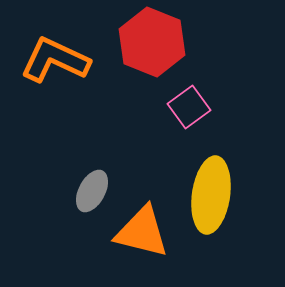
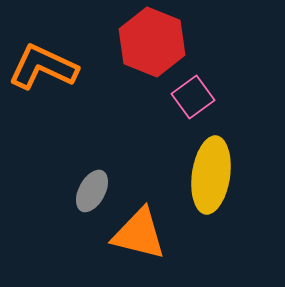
orange L-shape: moved 12 px left, 7 px down
pink square: moved 4 px right, 10 px up
yellow ellipse: moved 20 px up
orange triangle: moved 3 px left, 2 px down
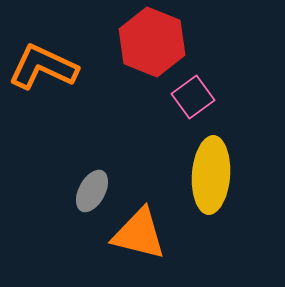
yellow ellipse: rotated 4 degrees counterclockwise
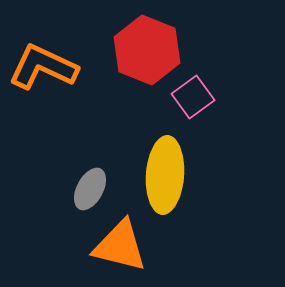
red hexagon: moved 5 px left, 8 px down
yellow ellipse: moved 46 px left
gray ellipse: moved 2 px left, 2 px up
orange triangle: moved 19 px left, 12 px down
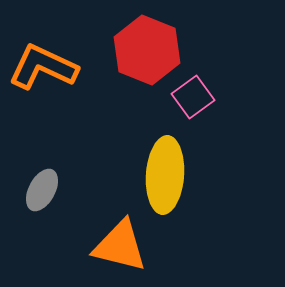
gray ellipse: moved 48 px left, 1 px down
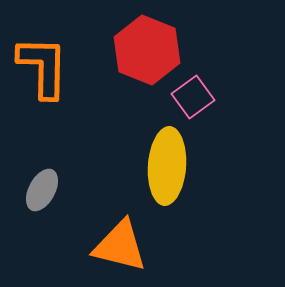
orange L-shape: rotated 66 degrees clockwise
yellow ellipse: moved 2 px right, 9 px up
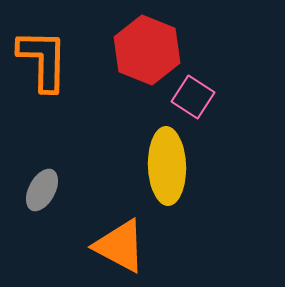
orange L-shape: moved 7 px up
pink square: rotated 21 degrees counterclockwise
yellow ellipse: rotated 6 degrees counterclockwise
orange triangle: rotated 14 degrees clockwise
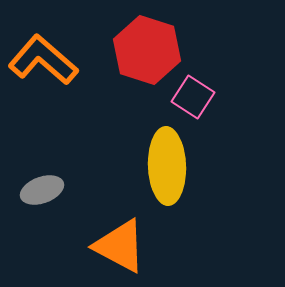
red hexagon: rotated 4 degrees counterclockwise
orange L-shape: rotated 50 degrees counterclockwise
gray ellipse: rotated 42 degrees clockwise
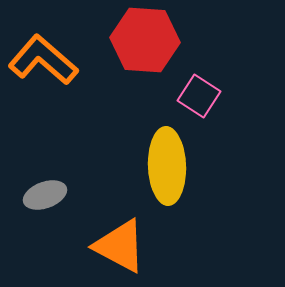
red hexagon: moved 2 px left, 10 px up; rotated 14 degrees counterclockwise
pink square: moved 6 px right, 1 px up
gray ellipse: moved 3 px right, 5 px down
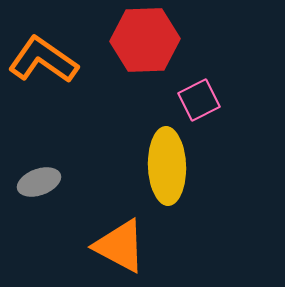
red hexagon: rotated 6 degrees counterclockwise
orange L-shape: rotated 6 degrees counterclockwise
pink square: moved 4 px down; rotated 30 degrees clockwise
gray ellipse: moved 6 px left, 13 px up
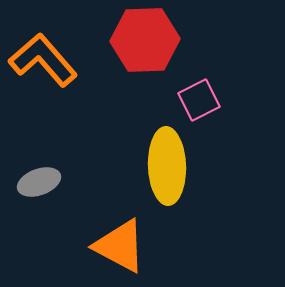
orange L-shape: rotated 14 degrees clockwise
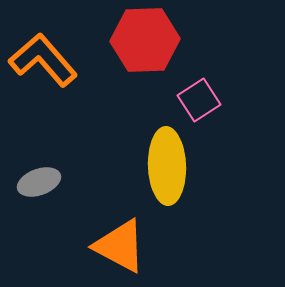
pink square: rotated 6 degrees counterclockwise
